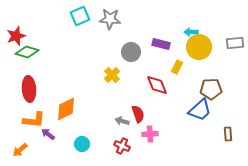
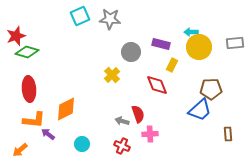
yellow rectangle: moved 5 px left, 2 px up
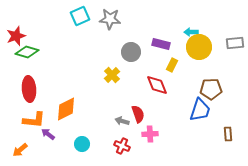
blue trapezoid: rotated 30 degrees counterclockwise
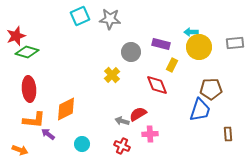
red semicircle: rotated 102 degrees counterclockwise
orange arrow: rotated 119 degrees counterclockwise
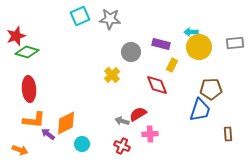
orange diamond: moved 14 px down
